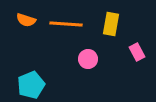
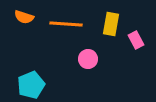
orange semicircle: moved 2 px left, 3 px up
pink rectangle: moved 1 px left, 12 px up
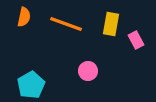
orange semicircle: rotated 96 degrees counterclockwise
orange line: rotated 16 degrees clockwise
pink circle: moved 12 px down
cyan pentagon: rotated 8 degrees counterclockwise
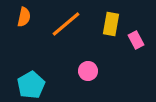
orange line: rotated 60 degrees counterclockwise
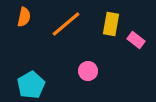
pink rectangle: rotated 24 degrees counterclockwise
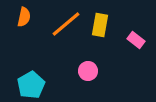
yellow rectangle: moved 11 px left, 1 px down
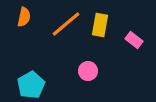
pink rectangle: moved 2 px left
